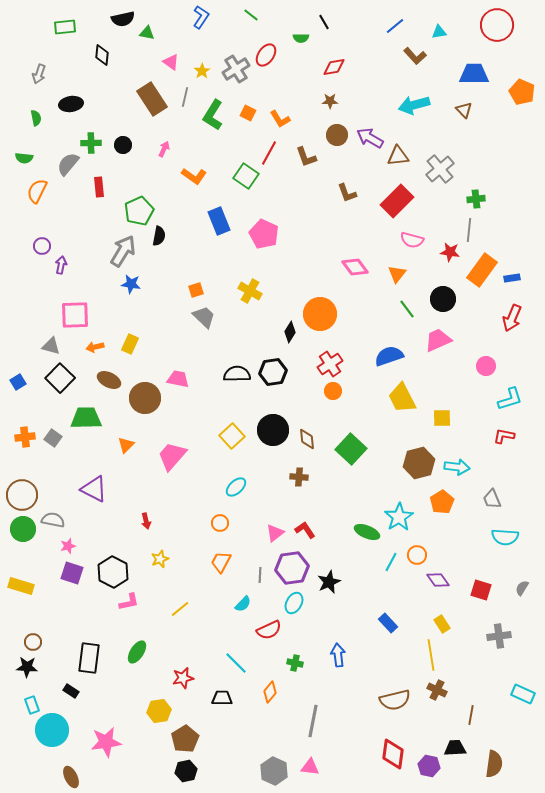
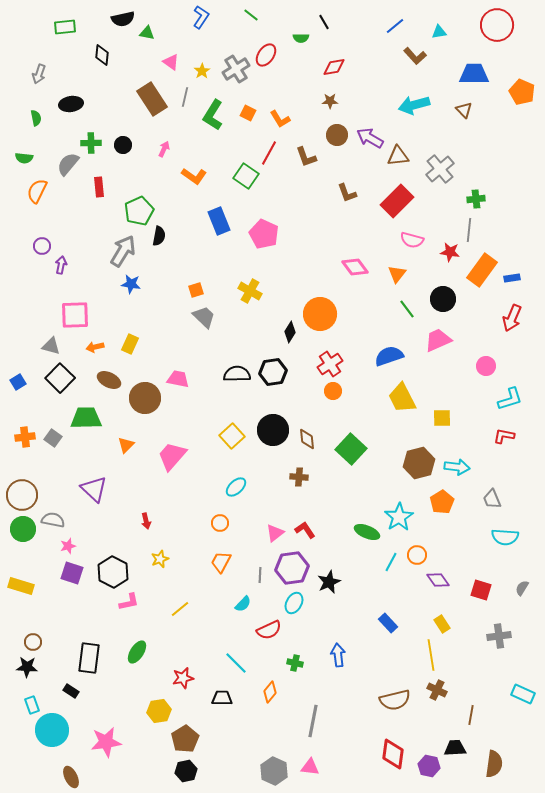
purple triangle at (94, 489): rotated 16 degrees clockwise
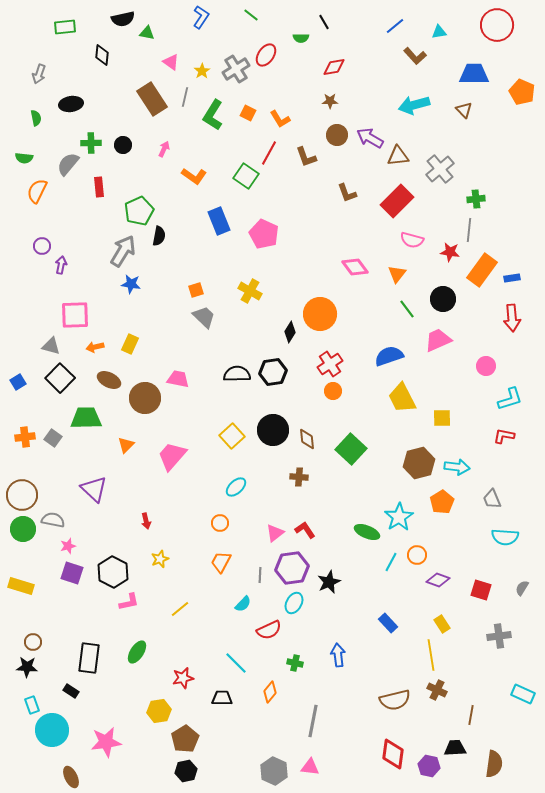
red arrow at (512, 318): rotated 28 degrees counterclockwise
purple diamond at (438, 580): rotated 35 degrees counterclockwise
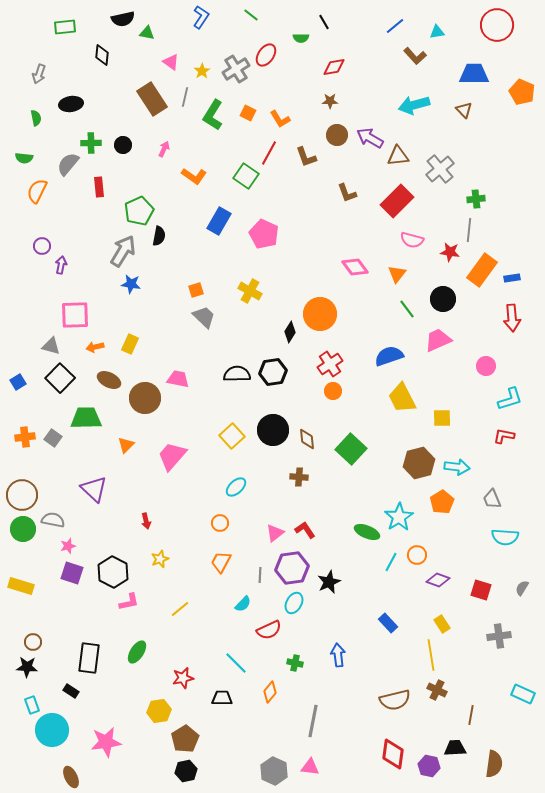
cyan triangle at (439, 32): moved 2 px left
blue rectangle at (219, 221): rotated 52 degrees clockwise
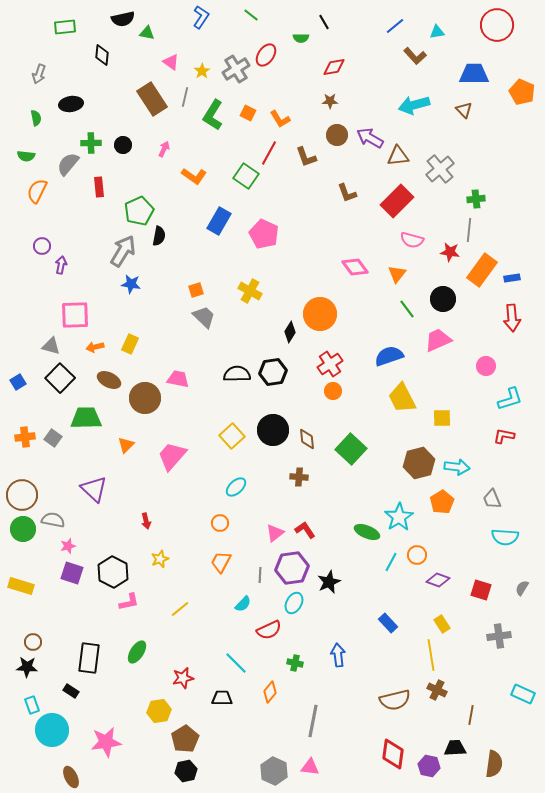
green semicircle at (24, 158): moved 2 px right, 2 px up
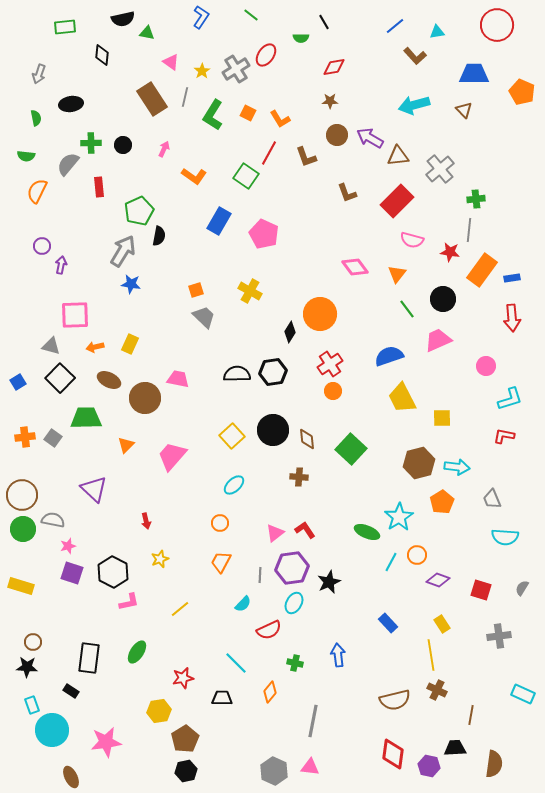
cyan ellipse at (236, 487): moved 2 px left, 2 px up
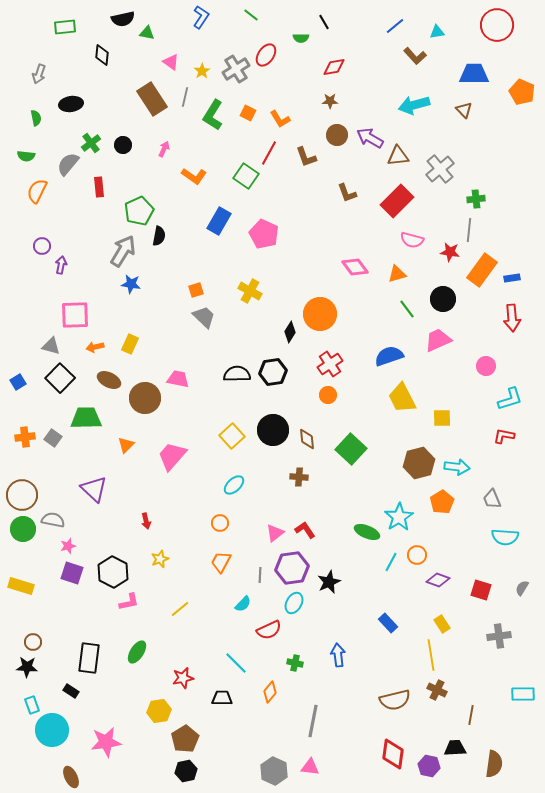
green cross at (91, 143): rotated 36 degrees counterclockwise
orange triangle at (397, 274): rotated 36 degrees clockwise
orange circle at (333, 391): moved 5 px left, 4 px down
cyan rectangle at (523, 694): rotated 25 degrees counterclockwise
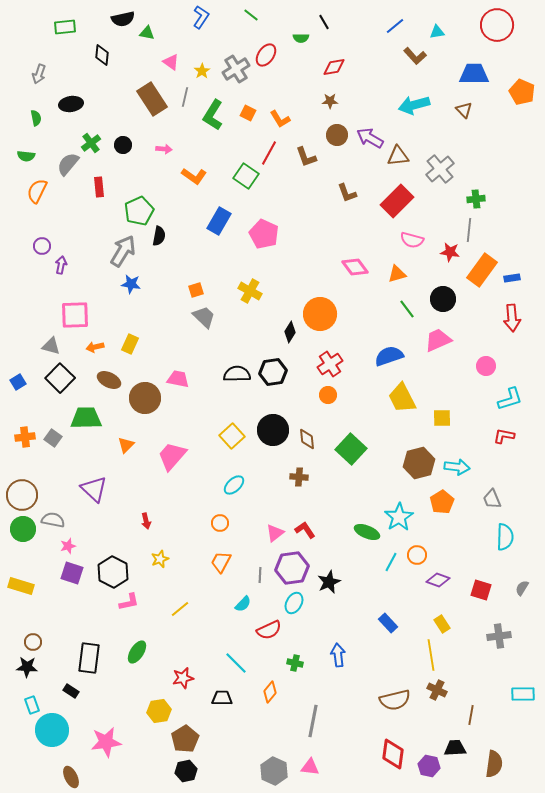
pink arrow at (164, 149): rotated 70 degrees clockwise
cyan semicircle at (505, 537): rotated 92 degrees counterclockwise
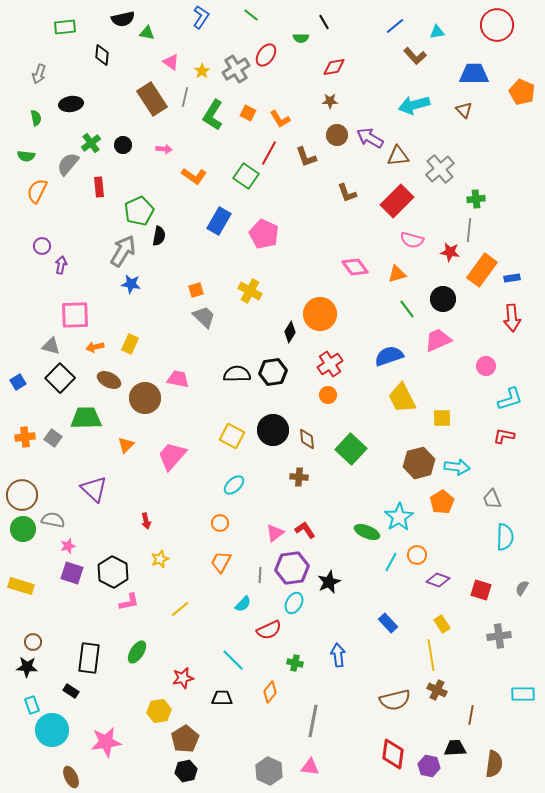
yellow square at (232, 436): rotated 20 degrees counterclockwise
cyan line at (236, 663): moved 3 px left, 3 px up
gray hexagon at (274, 771): moved 5 px left
